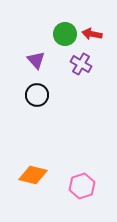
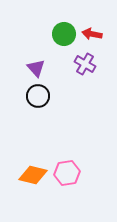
green circle: moved 1 px left
purple triangle: moved 8 px down
purple cross: moved 4 px right
black circle: moved 1 px right, 1 px down
pink hexagon: moved 15 px left, 13 px up; rotated 10 degrees clockwise
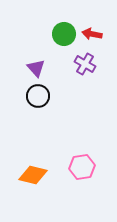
pink hexagon: moved 15 px right, 6 px up
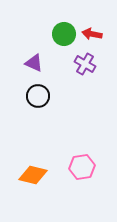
purple triangle: moved 2 px left, 5 px up; rotated 24 degrees counterclockwise
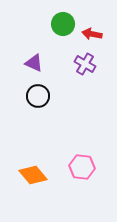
green circle: moved 1 px left, 10 px up
pink hexagon: rotated 15 degrees clockwise
orange diamond: rotated 36 degrees clockwise
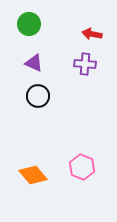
green circle: moved 34 px left
purple cross: rotated 25 degrees counterclockwise
pink hexagon: rotated 15 degrees clockwise
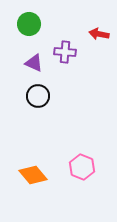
red arrow: moved 7 px right
purple cross: moved 20 px left, 12 px up
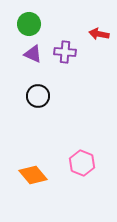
purple triangle: moved 1 px left, 9 px up
pink hexagon: moved 4 px up
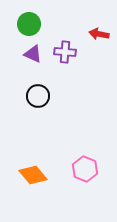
pink hexagon: moved 3 px right, 6 px down
